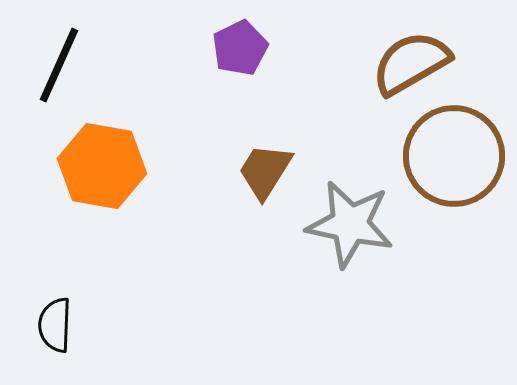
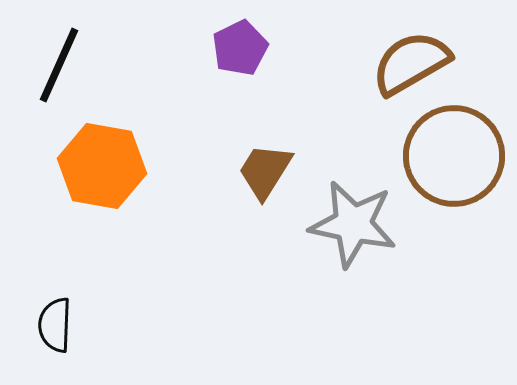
gray star: moved 3 px right
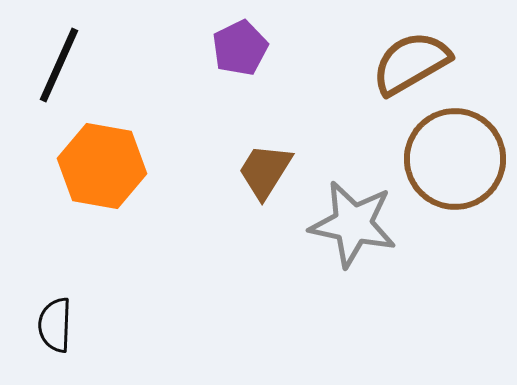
brown circle: moved 1 px right, 3 px down
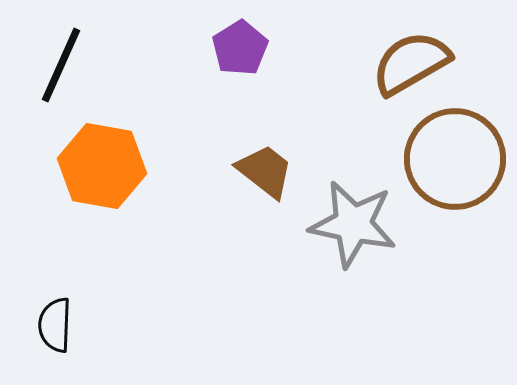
purple pentagon: rotated 6 degrees counterclockwise
black line: moved 2 px right
brown trapezoid: rotated 96 degrees clockwise
